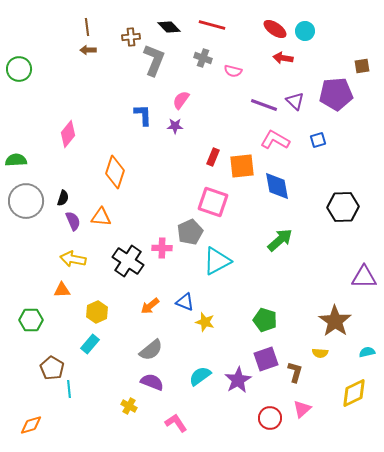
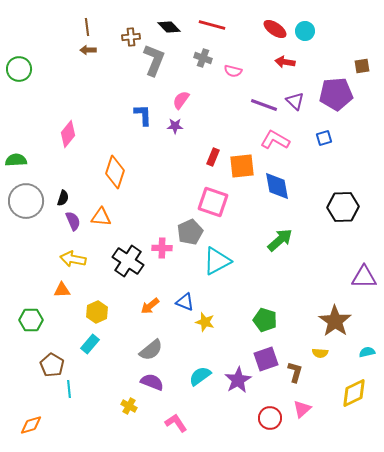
red arrow at (283, 58): moved 2 px right, 4 px down
blue square at (318, 140): moved 6 px right, 2 px up
brown pentagon at (52, 368): moved 3 px up
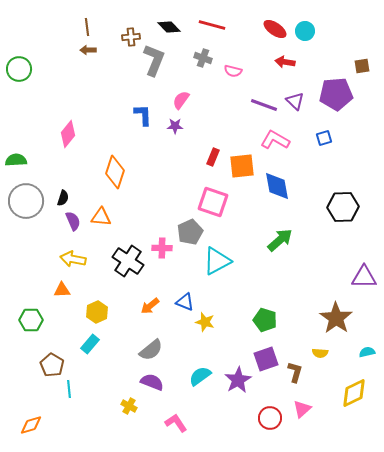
brown star at (335, 321): moved 1 px right, 3 px up
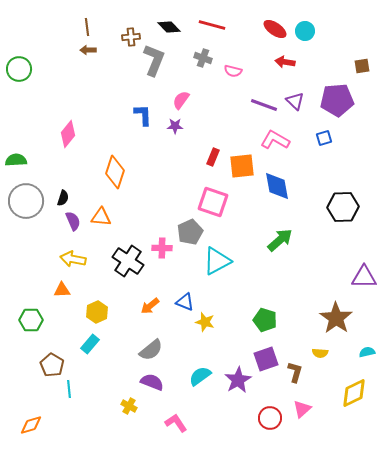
purple pentagon at (336, 94): moved 1 px right, 6 px down
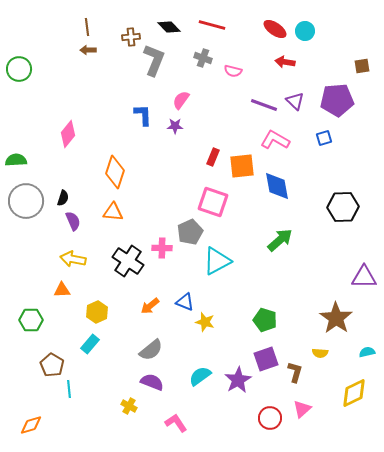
orange triangle at (101, 217): moved 12 px right, 5 px up
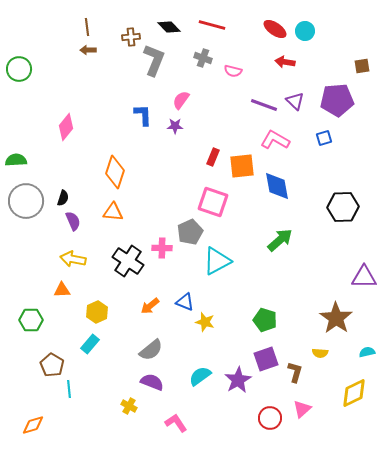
pink diamond at (68, 134): moved 2 px left, 7 px up
orange diamond at (31, 425): moved 2 px right
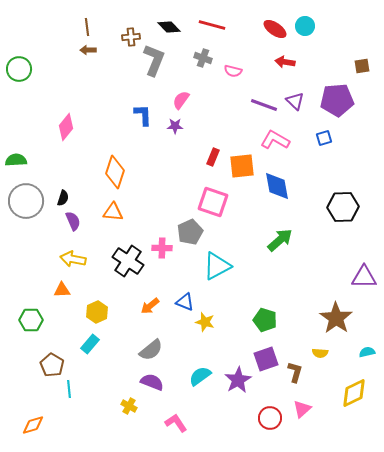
cyan circle at (305, 31): moved 5 px up
cyan triangle at (217, 261): moved 5 px down
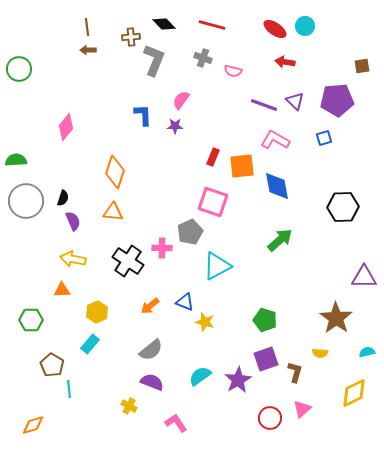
black diamond at (169, 27): moved 5 px left, 3 px up
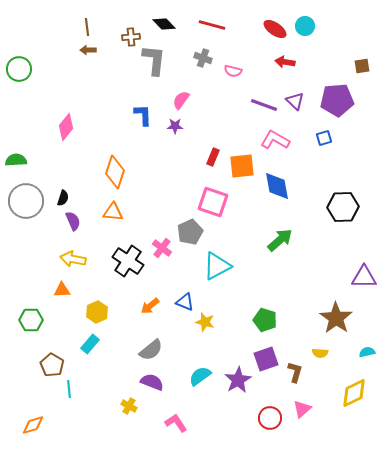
gray L-shape at (154, 60): rotated 16 degrees counterclockwise
pink cross at (162, 248): rotated 36 degrees clockwise
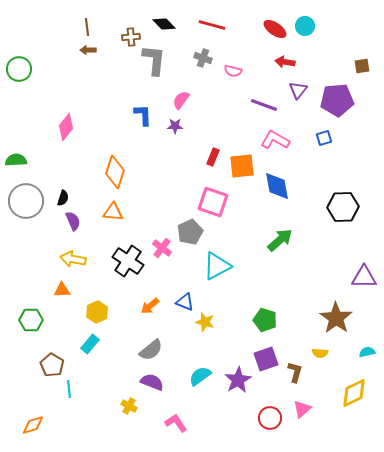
purple triangle at (295, 101): moved 3 px right, 11 px up; rotated 24 degrees clockwise
